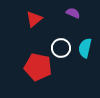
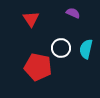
red triangle: moved 3 px left; rotated 24 degrees counterclockwise
cyan semicircle: moved 1 px right, 1 px down
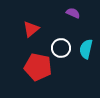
red triangle: moved 10 px down; rotated 24 degrees clockwise
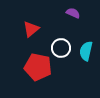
cyan semicircle: moved 2 px down
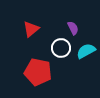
purple semicircle: moved 15 px down; rotated 40 degrees clockwise
cyan semicircle: rotated 48 degrees clockwise
red pentagon: moved 5 px down
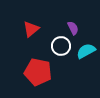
white circle: moved 2 px up
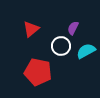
purple semicircle: rotated 128 degrees counterclockwise
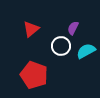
red pentagon: moved 4 px left, 3 px down; rotated 8 degrees clockwise
